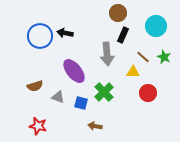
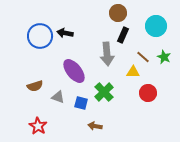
red star: rotated 18 degrees clockwise
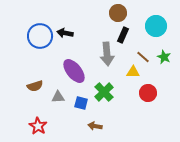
gray triangle: rotated 24 degrees counterclockwise
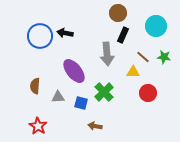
green star: rotated 16 degrees counterclockwise
brown semicircle: rotated 112 degrees clockwise
